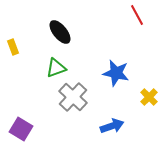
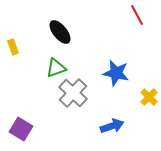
gray cross: moved 4 px up
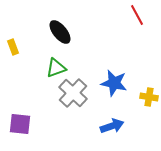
blue star: moved 2 px left, 10 px down
yellow cross: rotated 36 degrees counterclockwise
purple square: moved 1 px left, 5 px up; rotated 25 degrees counterclockwise
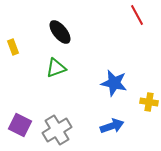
gray cross: moved 16 px left, 37 px down; rotated 16 degrees clockwise
yellow cross: moved 5 px down
purple square: moved 1 px down; rotated 20 degrees clockwise
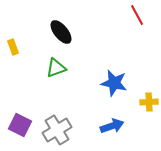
black ellipse: moved 1 px right
yellow cross: rotated 12 degrees counterclockwise
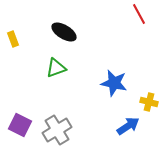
red line: moved 2 px right, 1 px up
black ellipse: moved 3 px right; rotated 20 degrees counterclockwise
yellow rectangle: moved 8 px up
yellow cross: rotated 18 degrees clockwise
blue arrow: moved 16 px right; rotated 15 degrees counterclockwise
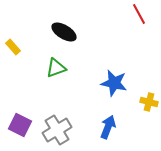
yellow rectangle: moved 8 px down; rotated 21 degrees counterclockwise
blue arrow: moved 20 px left, 1 px down; rotated 35 degrees counterclockwise
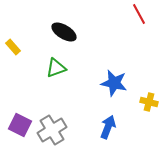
gray cross: moved 5 px left
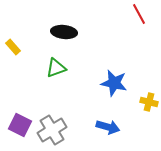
black ellipse: rotated 25 degrees counterclockwise
blue arrow: rotated 85 degrees clockwise
